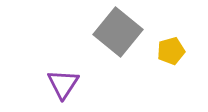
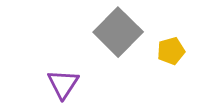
gray square: rotated 6 degrees clockwise
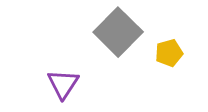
yellow pentagon: moved 2 px left, 2 px down
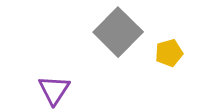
purple triangle: moved 9 px left, 6 px down
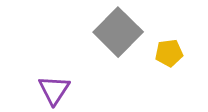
yellow pentagon: rotated 8 degrees clockwise
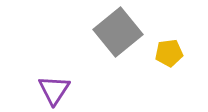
gray square: rotated 6 degrees clockwise
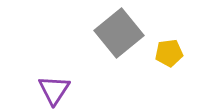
gray square: moved 1 px right, 1 px down
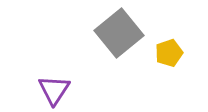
yellow pentagon: rotated 12 degrees counterclockwise
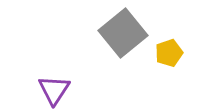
gray square: moved 4 px right
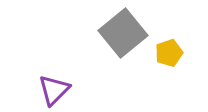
purple triangle: rotated 12 degrees clockwise
